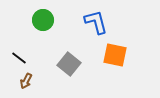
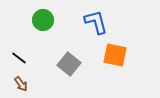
brown arrow: moved 5 px left, 3 px down; rotated 63 degrees counterclockwise
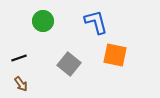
green circle: moved 1 px down
black line: rotated 56 degrees counterclockwise
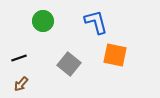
brown arrow: rotated 77 degrees clockwise
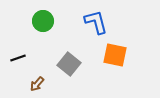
black line: moved 1 px left
brown arrow: moved 16 px right
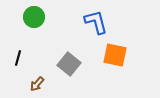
green circle: moved 9 px left, 4 px up
black line: rotated 56 degrees counterclockwise
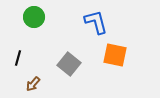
brown arrow: moved 4 px left
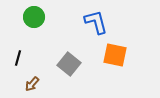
brown arrow: moved 1 px left
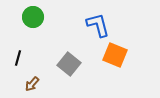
green circle: moved 1 px left
blue L-shape: moved 2 px right, 3 px down
orange square: rotated 10 degrees clockwise
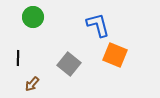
black line: rotated 14 degrees counterclockwise
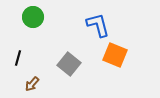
black line: rotated 14 degrees clockwise
